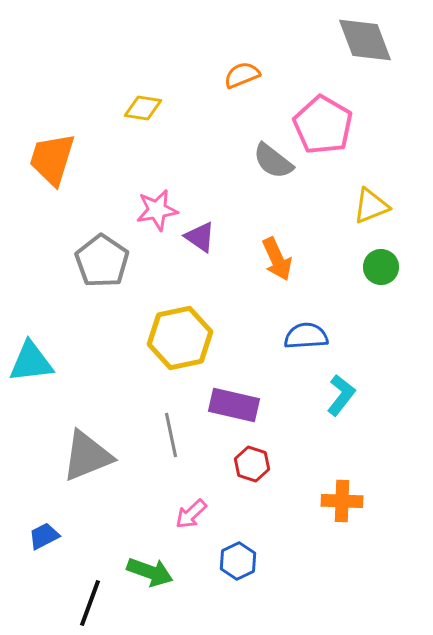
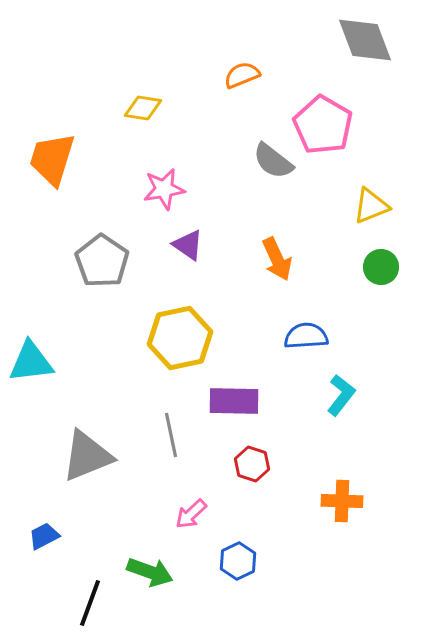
pink star: moved 7 px right, 21 px up
purple triangle: moved 12 px left, 8 px down
purple rectangle: moved 4 px up; rotated 12 degrees counterclockwise
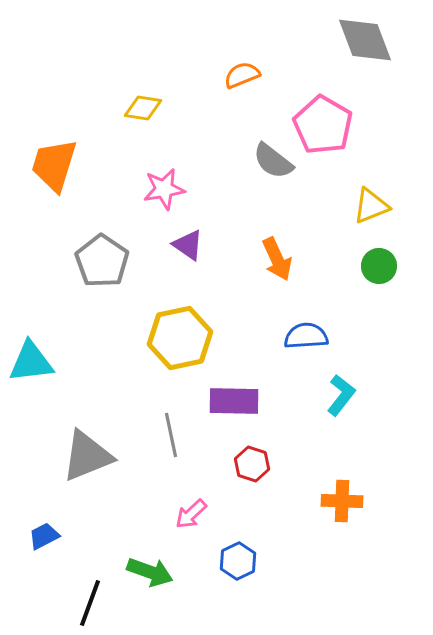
orange trapezoid: moved 2 px right, 6 px down
green circle: moved 2 px left, 1 px up
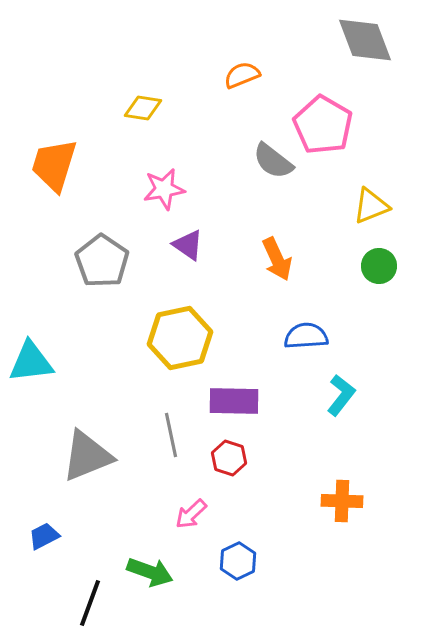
red hexagon: moved 23 px left, 6 px up
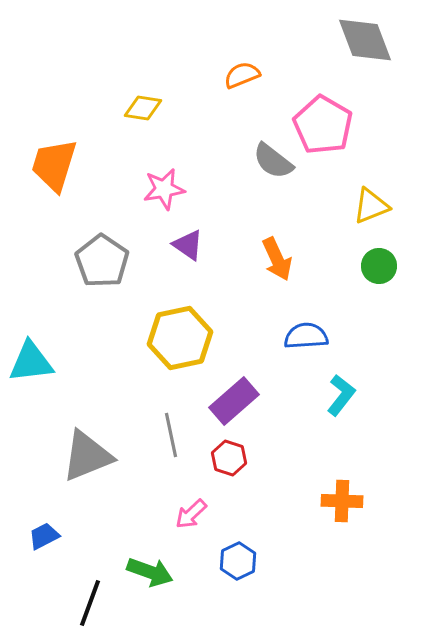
purple rectangle: rotated 42 degrees counterclockwise
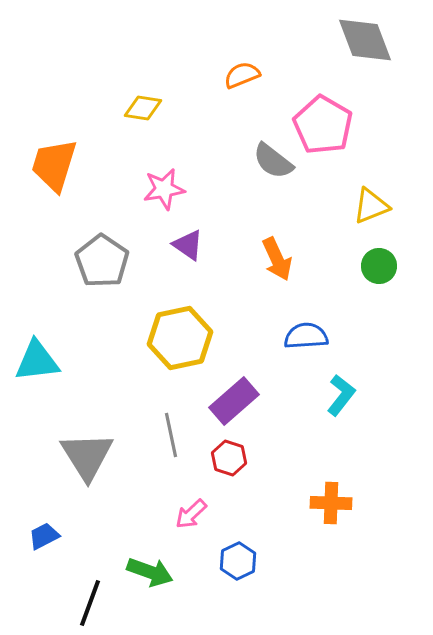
cyan triangle: moved 6 px right, 1 px up
gray triangle: rotated 40 degrees counterclockwise
orange cross: moved 11 px left, 2 px down
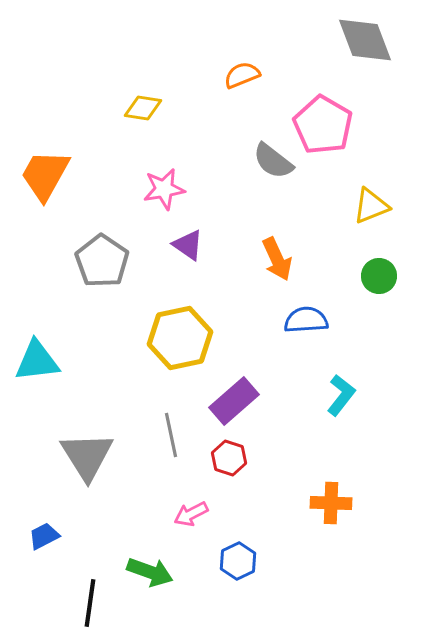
orange trapezoid: moved 9 px left, 10 px down; rotated 12 degrees clockwise
green circle: moved 10 px down
blue semicircle: moved 16 px up
pink arrow: rotated 16 degrees clockwise
black line: rotated 12 degrees counterclockwise
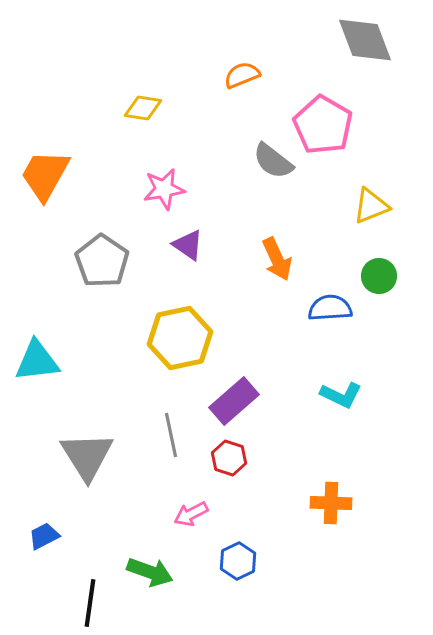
blue semicircle: moved 24 px right, 12 px up
cyan L-shape: rotated 78 degrees clockwise
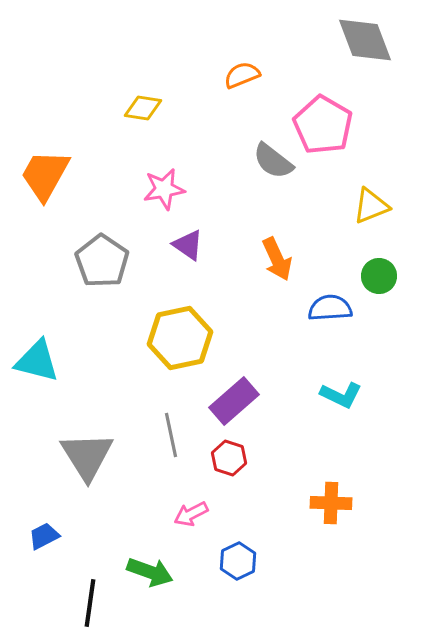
cyan triangle: rotated 21 degrees clockwise
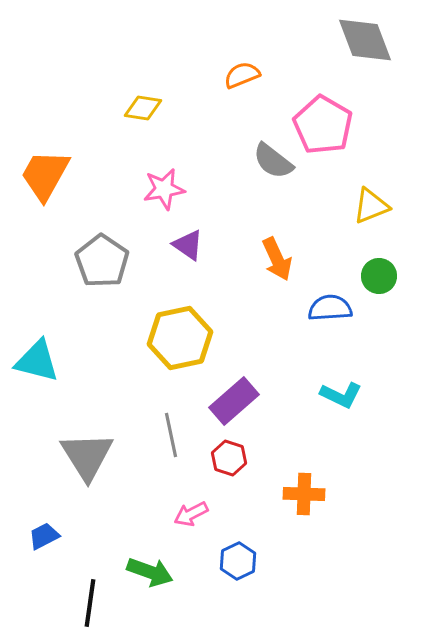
orange cross: moved 27 px left, 9 px up
